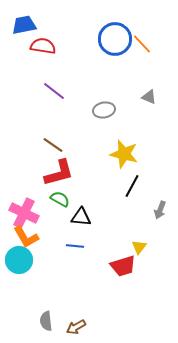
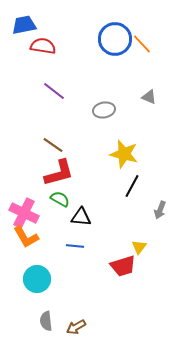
cyan circle: moved 18 px right, 19 px down
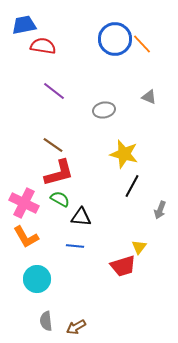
pink cross: moved 10 px up
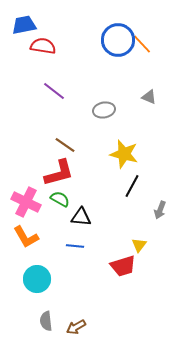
blue circle: moved 3 px right, 1 px down
brown line: moved 12 px right
pink cross: moved 2 px right, 1 px up
yellow triangle: moved 2 px up
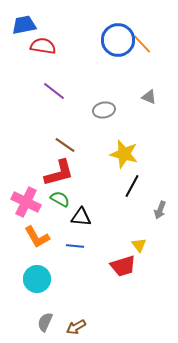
orange L-shape: moved 11 px right
yellow triangle: rotated 14 degrees counterclockwise
gray semicircle: moved 1 px left, 1 px down; rotated 30 degrees clockwise
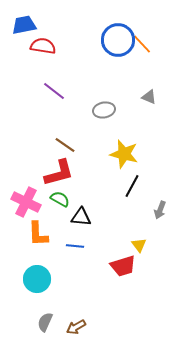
orange L-shape: moved 1 px right, 3 px up; rotated 28 degrees clockwise
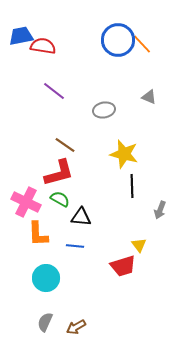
blue trapezoid: moved 3 px left, 11 px down
black line: rotated 30 degrees counterclockwise
cyan circle: moved 9 px right, 1 px up
